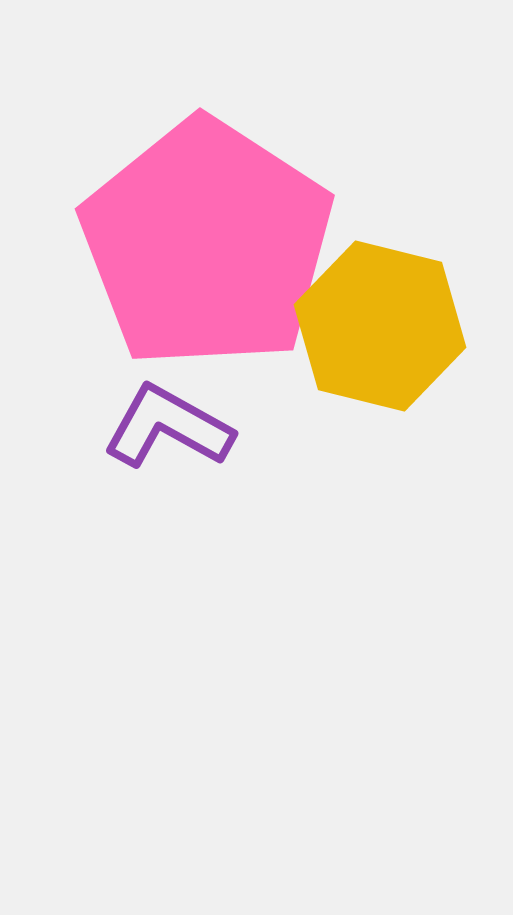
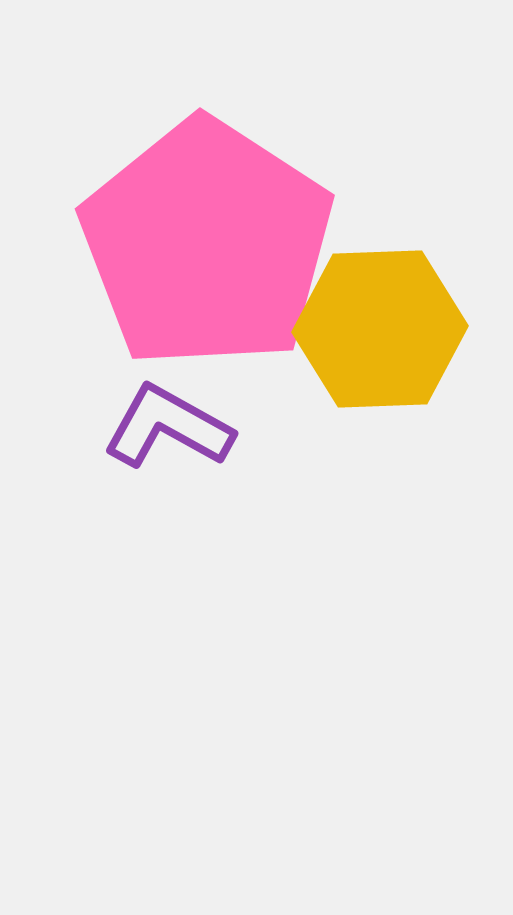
yellow hexagon: moved 3 px down; rotated 16 degrees counterclockwise
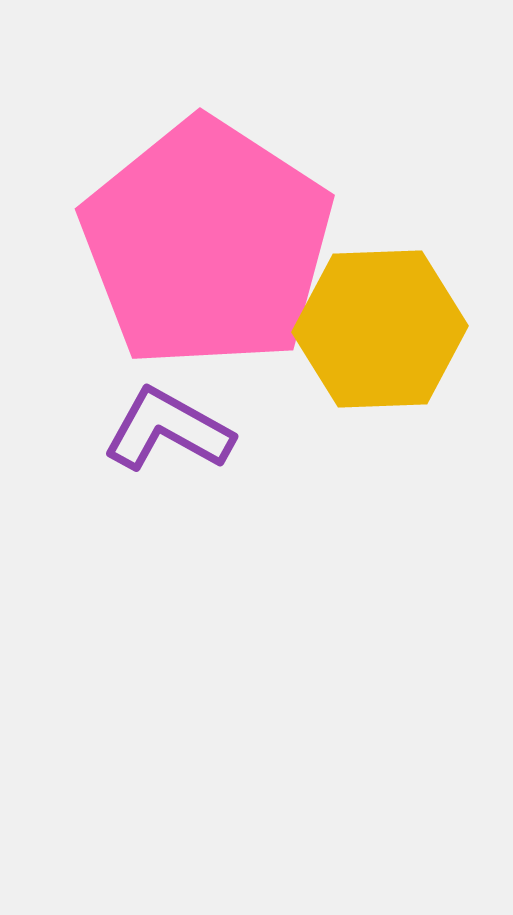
purple L-shape: moved 3 px down
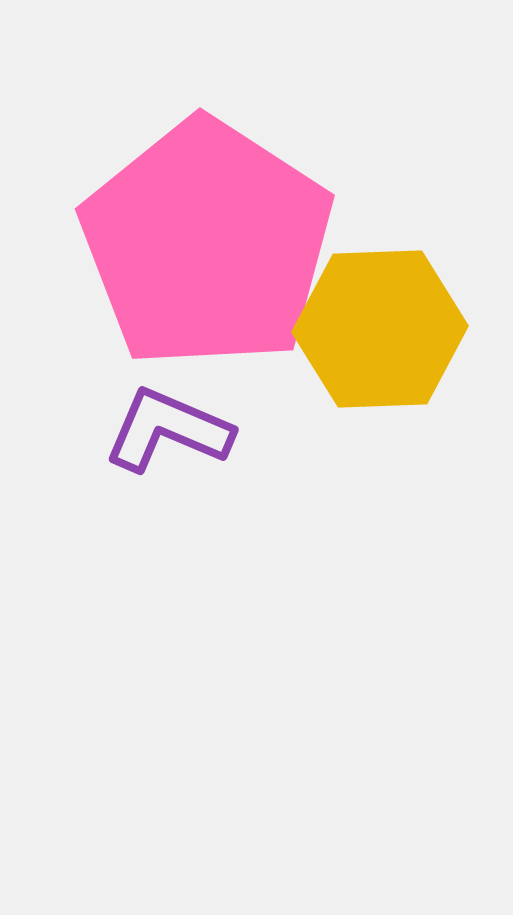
purple L-shape: rotated 6 degrees counterclockwise
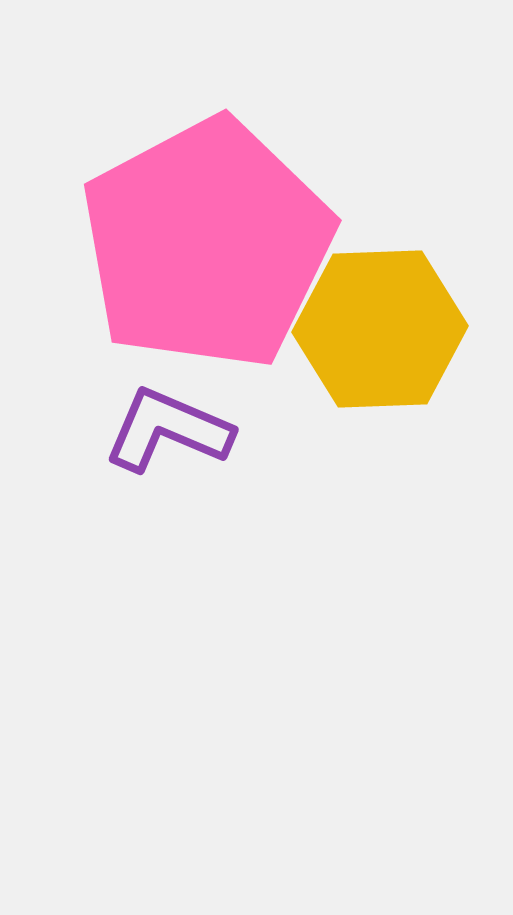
pink pentagon: rotated 11 degrees clockwise
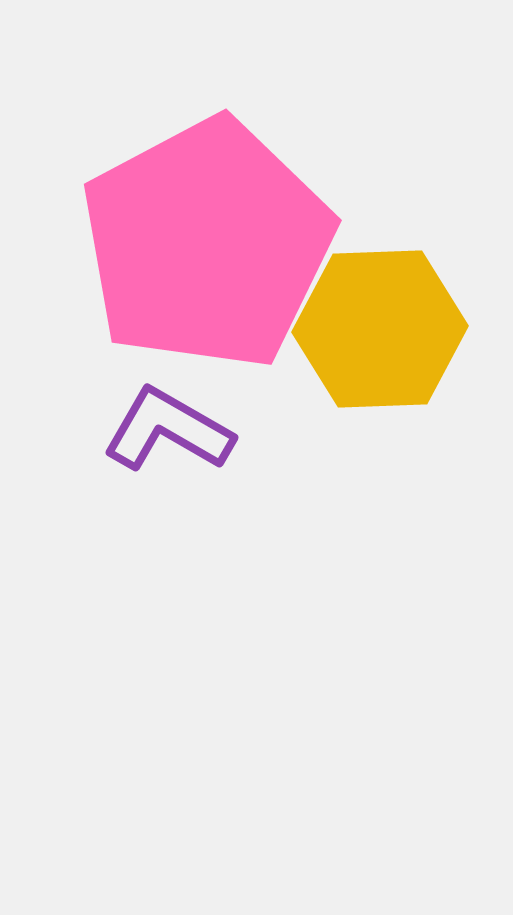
purple L-shape: rotated 7 degrees clockwise
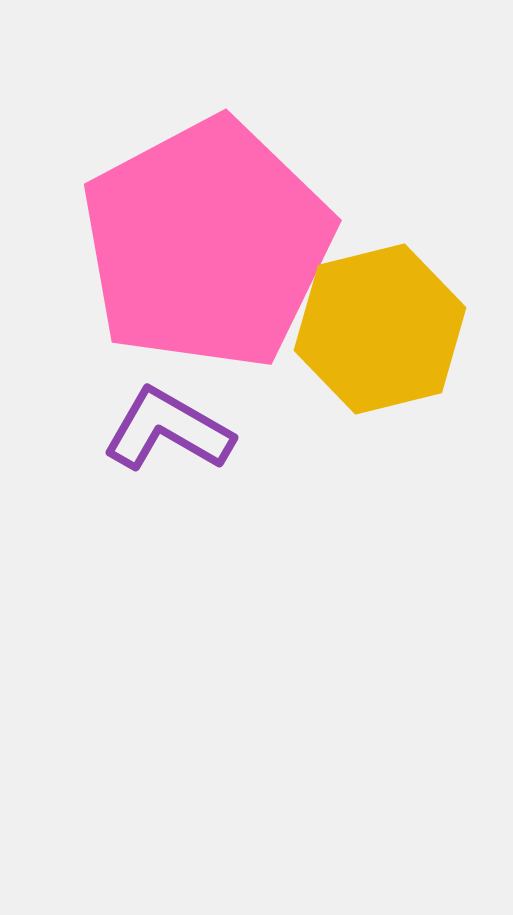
yellow hexagon: rotated 12 degrees counterclockwise
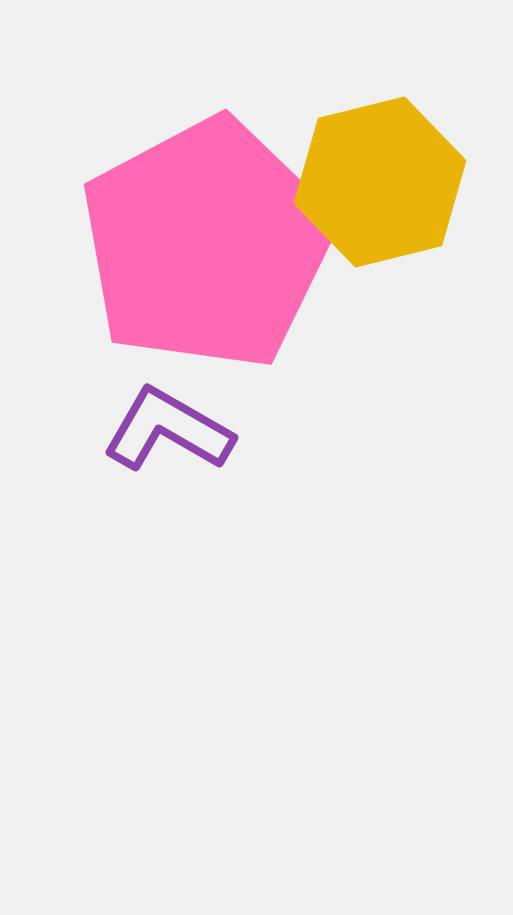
yellow hexagon: moved 147 px up
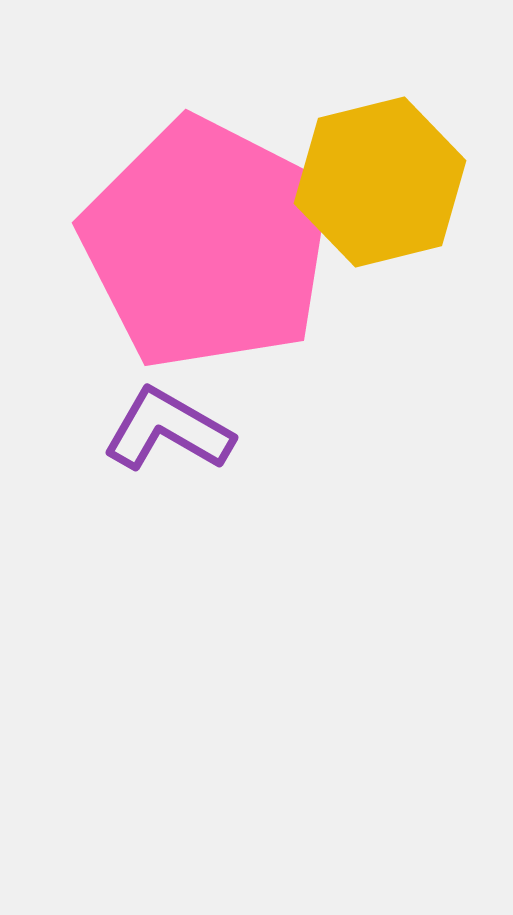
pink pentagon: rotated 17 degrees counterclockwise
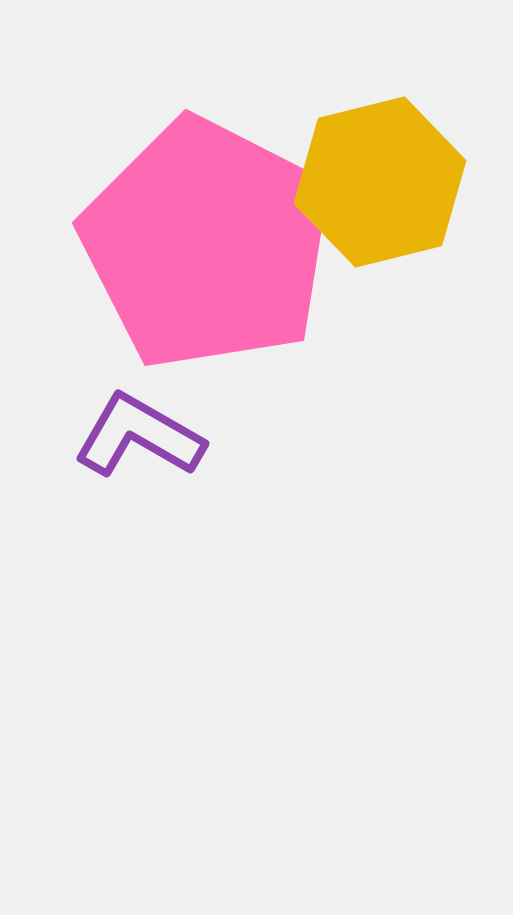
purple L-shape: moved 29 px left, 6 px down
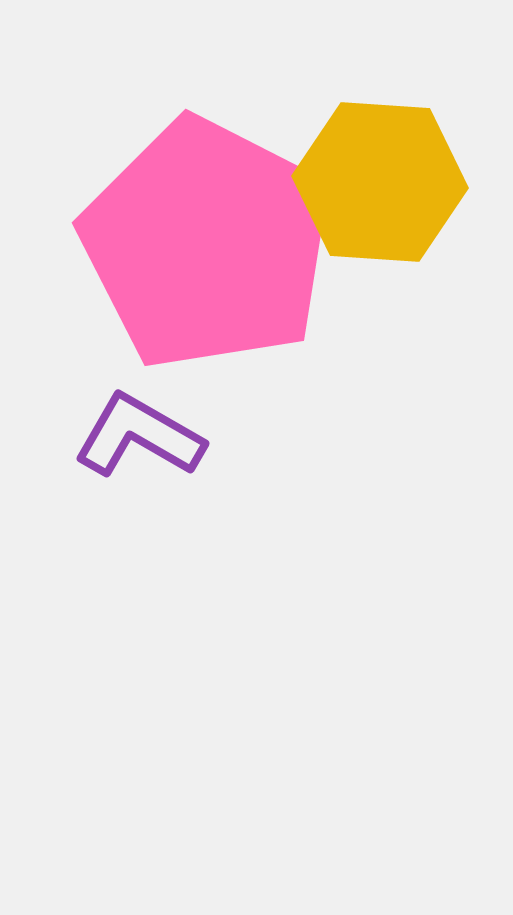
yellow hexagon: rotated 18 degrees clockwise
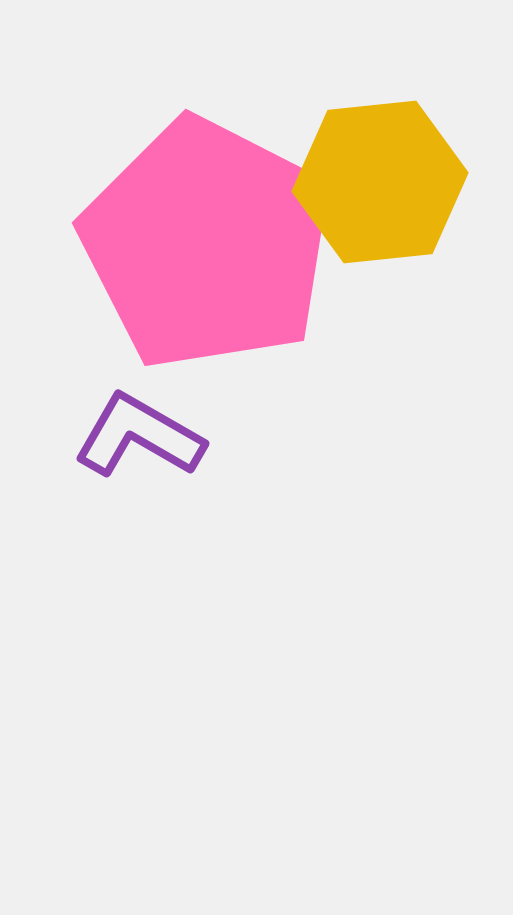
yellow hexagon: rotated 10 degrees counterclockwise
